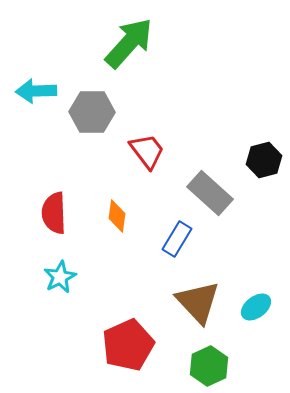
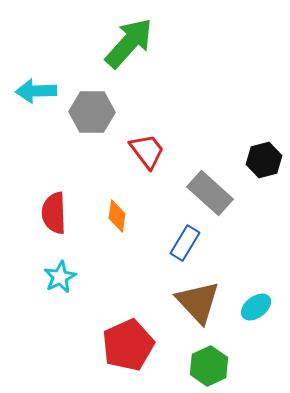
blue rectangle: moved 8 px right, 4 px down
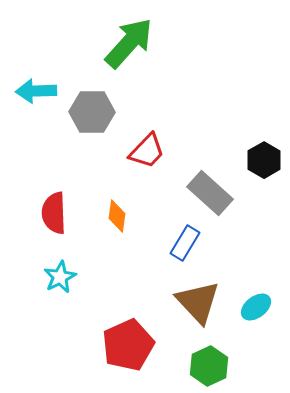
red trapezoid: rotated 81 degrees clockwise
black hexagon: rotated 16 degrees counterclockwise
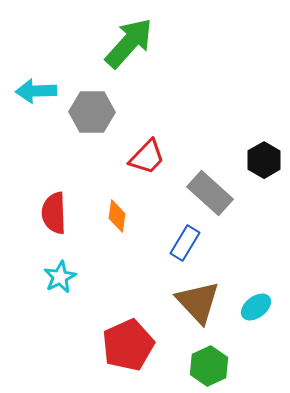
red trapezoid: moved 6 px down
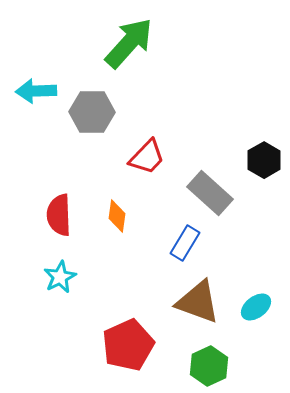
red semicircle: moved 5 px right, 2 px down
brown triangle: rotated 27 degrees counterclockwise
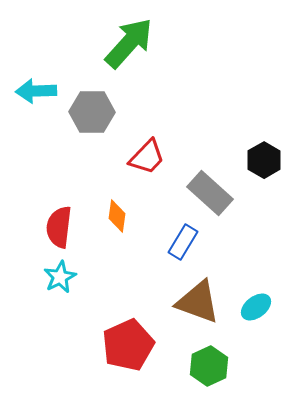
red semicircle: moved 12 px down; rotated 9 degrees clockwise
blue rectangle: moved 2 px left, 1 px up
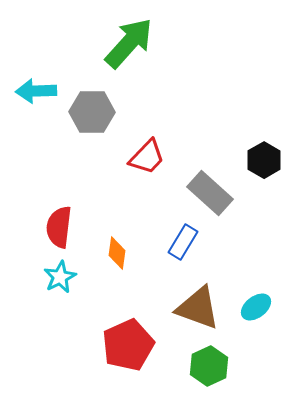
orange diamond: moved 37 px down
brown triangle: moved 6 px down
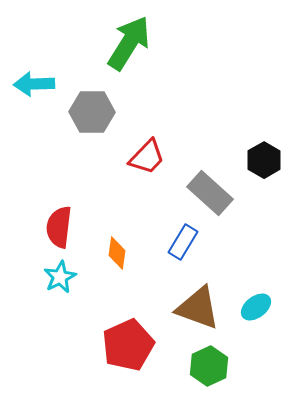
green arrow: rotated 10 degrees counterclockwise
cyan arrow: moved 2 px left, 7 px up
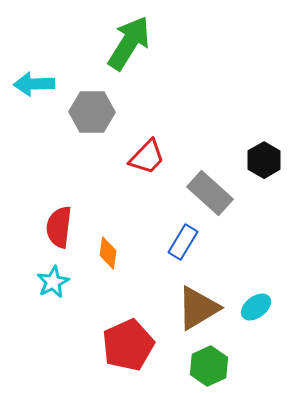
orange diamond: moved 9 px left
cyan star: moved 7 px left, 5 px down
brown triangle: rotated 51 degrees counterclockwise
